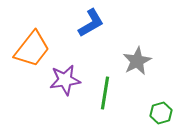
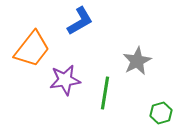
blue L-shape: moved 11 px left, 2 px up
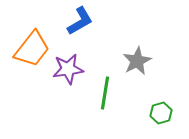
purple star: moved 3 px right, 11 px up
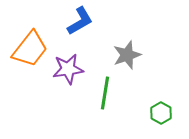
orange trapezoid: moved 2 px left
gray star: moved 10 px left, 6 px up; rotated 8 degrees clockwise
green hexagon: rotated 15 degrees counterclockwise
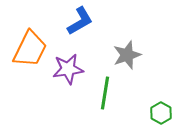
orange trapezoid: rotated 12 degrees counterclockwise
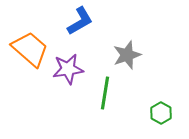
orange trapezoid: rotated 75 degrees counterclockwise
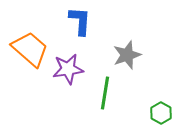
blue L-shape: rotated 56 degrees counterclockwise
